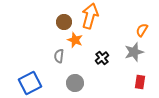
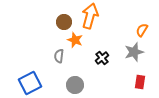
gray circle: moved 2 px down
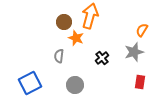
orange star: moved 1 px right, 2 px up
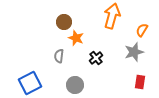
orange arrow: moved 22 px right
black cross: moved 6 px left
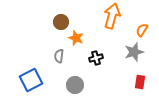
brown circle: moved 3 px left
black cross: rotated 24 degrees clockwise
blue square: moved 1 px right, 3 px up
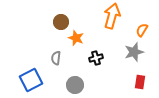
gray semicircle: moved 3 px left, 2 px down
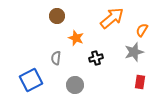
orange arrow: moved 2 px down; rotated 35 degrees clockwise
brown circle: moved 4 px left, 6 px up
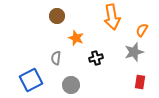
orange arrow: moved 1 px up; rotated 120 degrees clockwise
gray circle: moved 4 px left
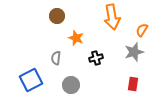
red rectangle: moved 7 px left, 2 px down
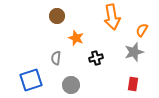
blue square: rotated 10 degrees clockwise
